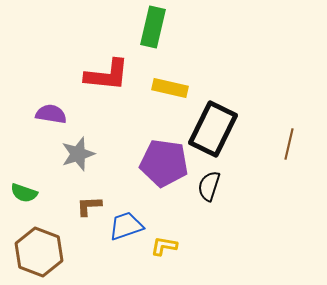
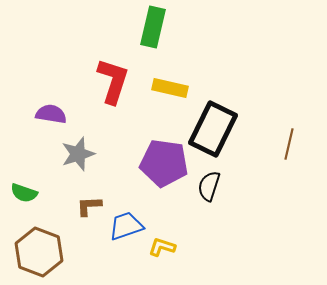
red L-shape: moved 6 px right, 6 px down; rotated 78 degrees counterclockwise
yellow L-shape: moved 2 px left, 1 px down; rotated 8 degrees clockwise
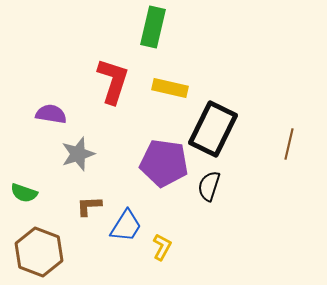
blue trapezoid: rotated 141 degrees clockwise
yellow L-shape: rotated 100 degrees clockwise
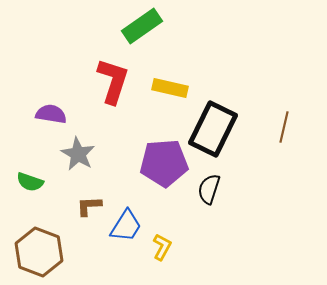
green rectangle: moved 11 px left, 1 px up; rotated 42 degrees clockwise
brown line: moved 5 px left, 17 px up
gray star: rotated 24 degrees counterclockwise
purple pentagon: rotated 12 degrees counterclockwise
black semicircle: moved 3 px down
green semicircle: moved 6 px right, 11 px up
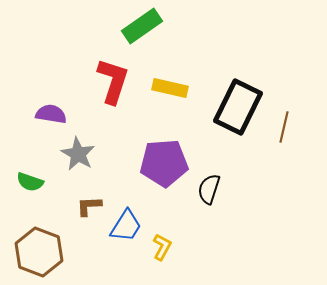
black rectangle: moved 25 px right, 22 px up
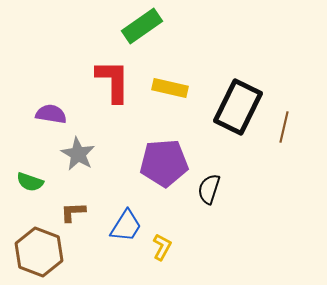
red L-shape: rotated 18 degrees counterclockwise
brown L-shape: moved 16 px left, 6 px down
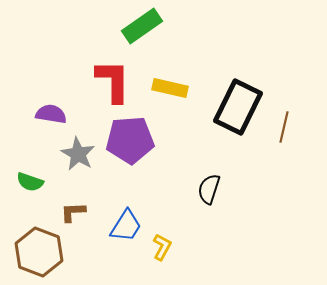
purple pentagon: moved 34 px left, 23 px up
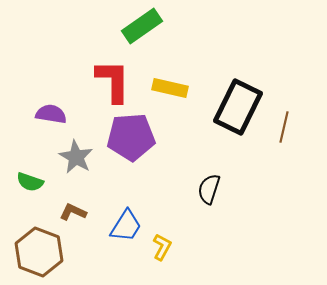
purple pentagon: moved 1 px right, 3 px up
gray star: moved 2 px left, 3 px down
brown L-shape: rotated 28 degrees clockwise
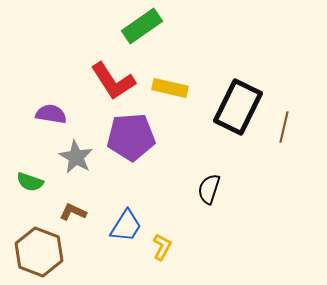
red L-shape: rotated 147 degrees clockwise
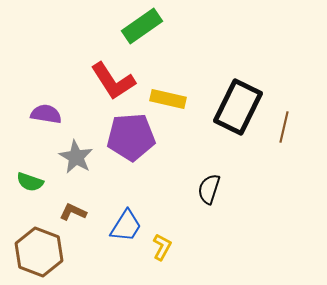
yellow rectangle: moved 2 px left, 11 px down
purple semicircle: moved 5 px left
